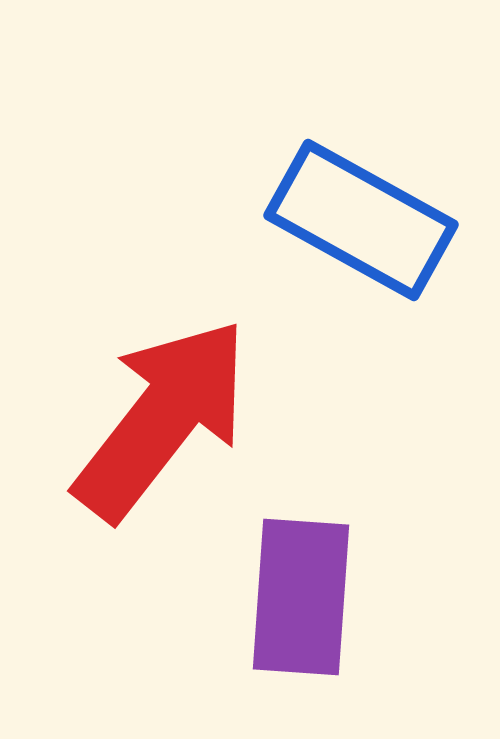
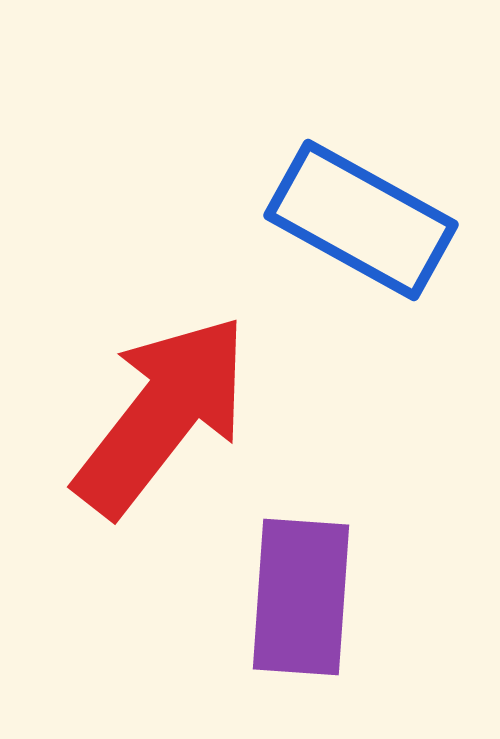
red arrow: moved 4 px up
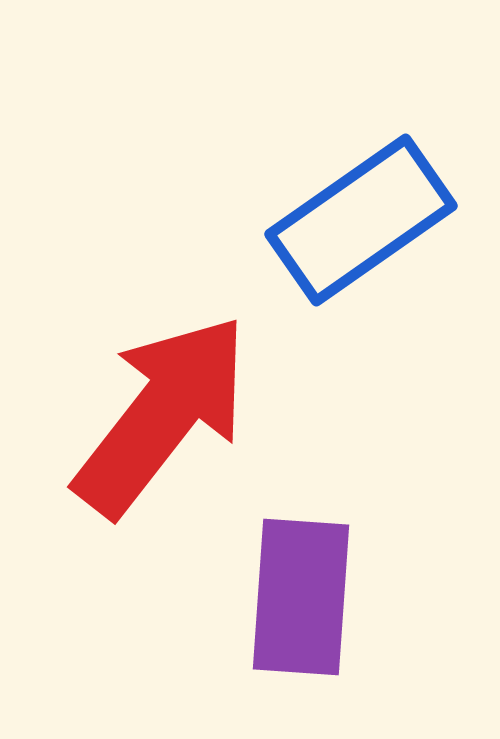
blue rectangle: rotated 64 degrees counterclockwise
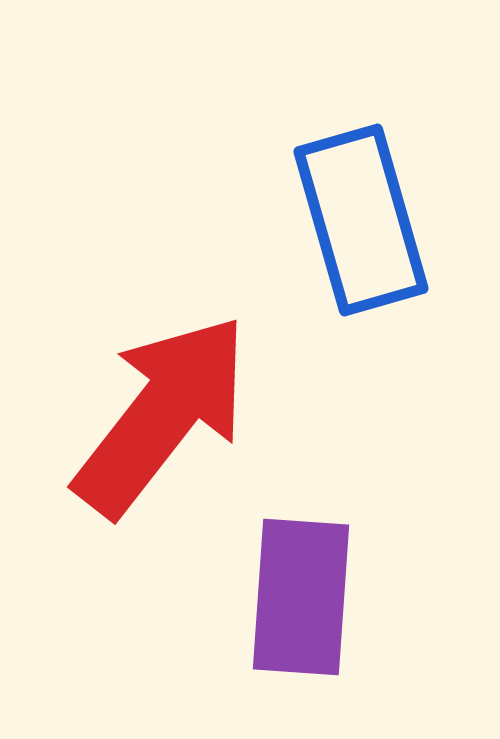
blue rectangle: rotated 71 degrees counterclockwise
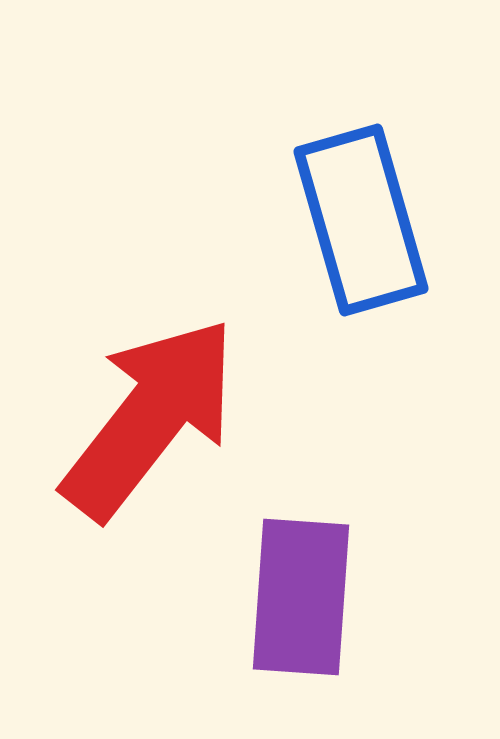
red arrow: moved 12 px left, 3 px down
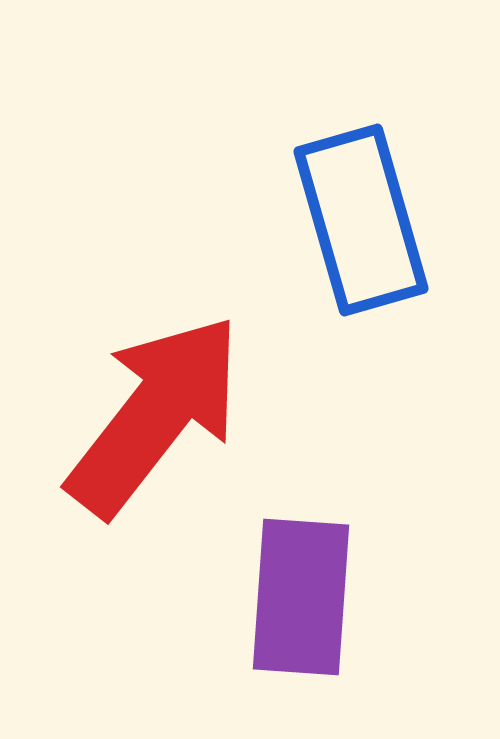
red arrow: moved 5 px right, 3 px up
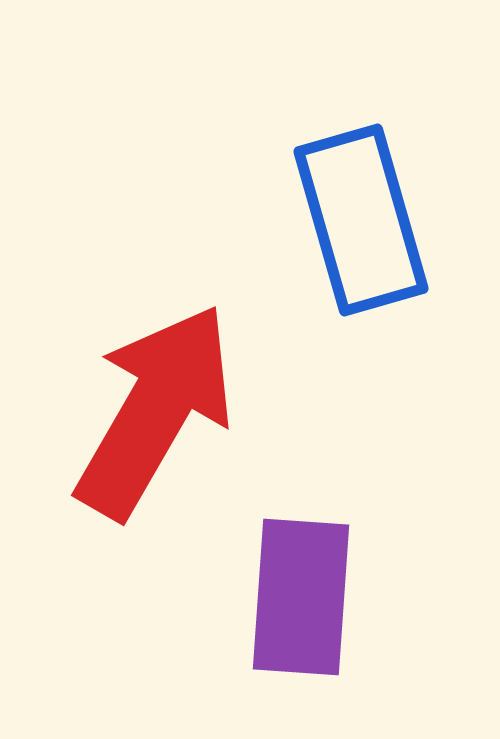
red arrow: moved 4 px up; rotated 8 degrees counterclockwise
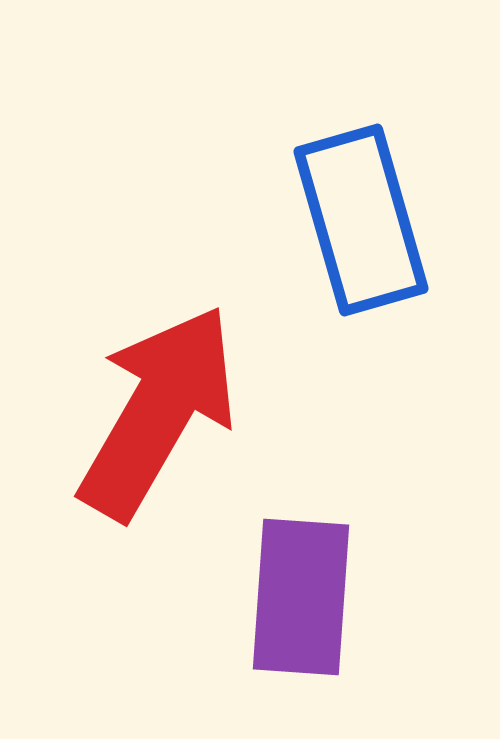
red arrow: moved 3 px right, 1 px down
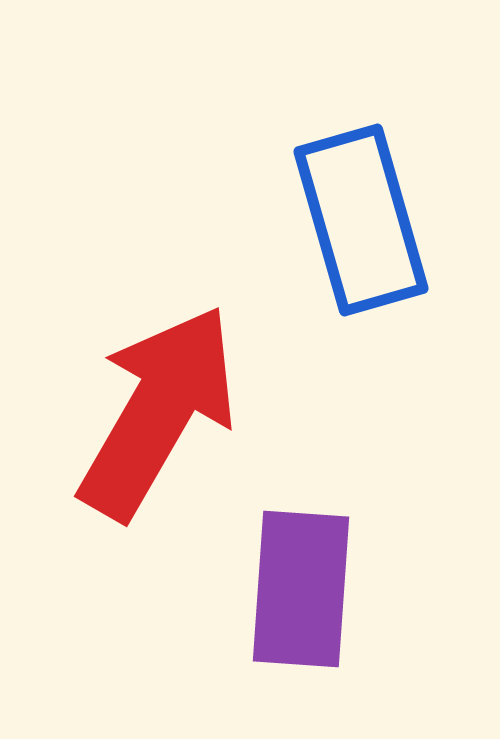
purple rectangle: moved 8 px up
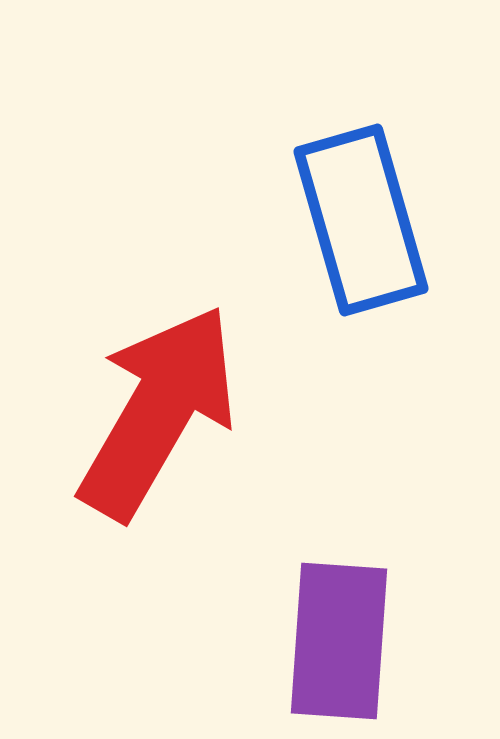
purple rectangle: moved 38 px right, 52 px down
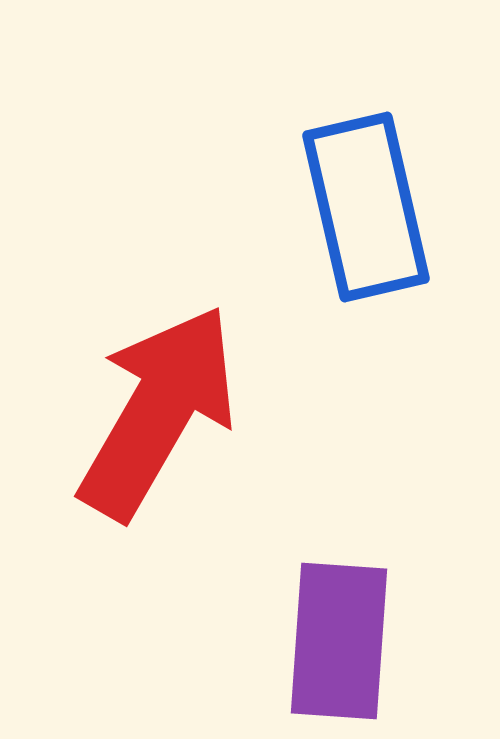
blue rectangle: moved 5 px right, 13 px up; rotated 3 degrees clockwise
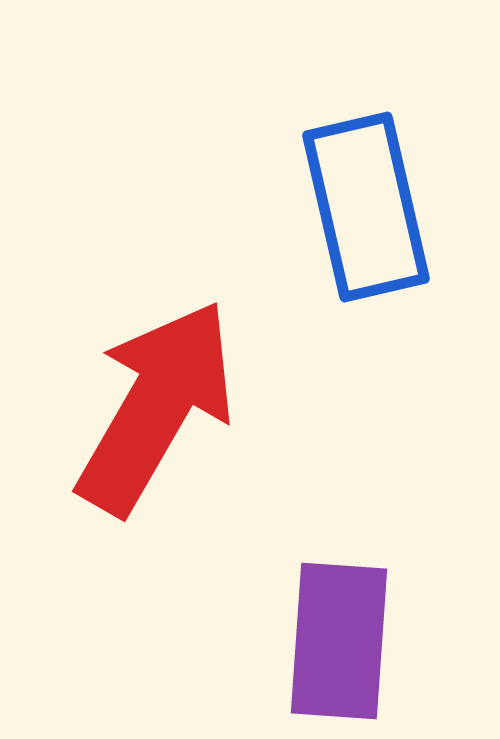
red arrow: moved 2 px left, 5 px up
